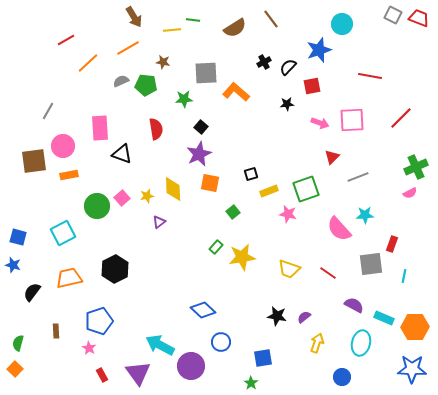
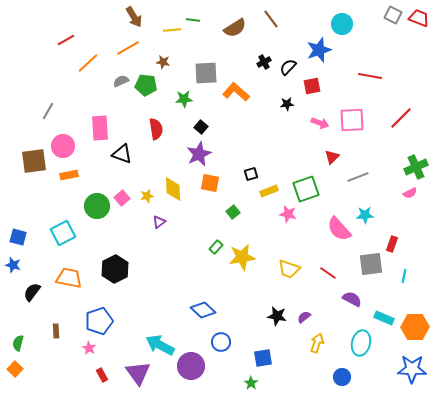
orange trapezoid at (69, 278): rotated 24 degrees clockwise
purple semicircle at (354, 305): moved 2 px left, 6 px up
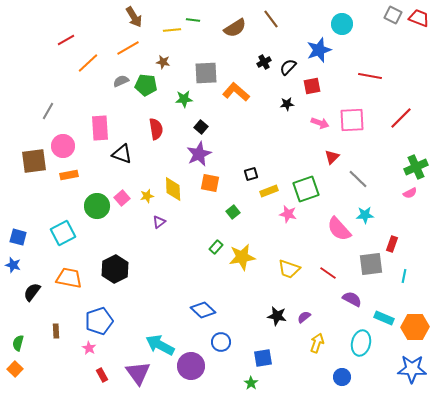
gray line at (358, 177): moved 2 px down; rotated 65 degrees clockwise
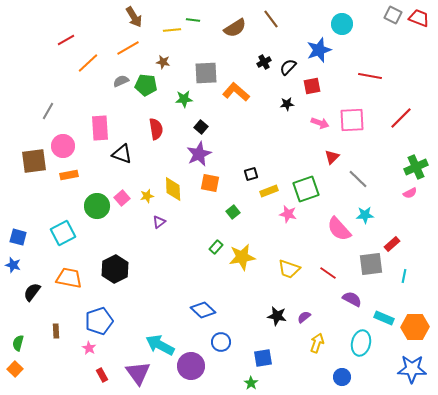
red rectangle at (392, 244): rotated 28 degrees clockwise
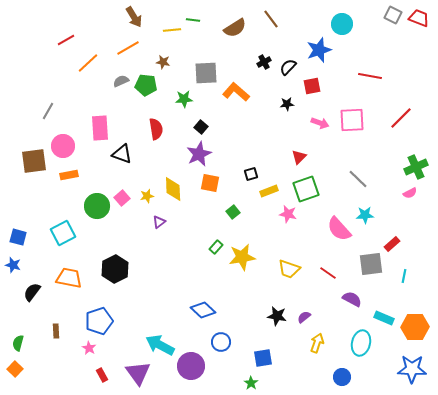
red triangle at (332, 157): moved 33 px left
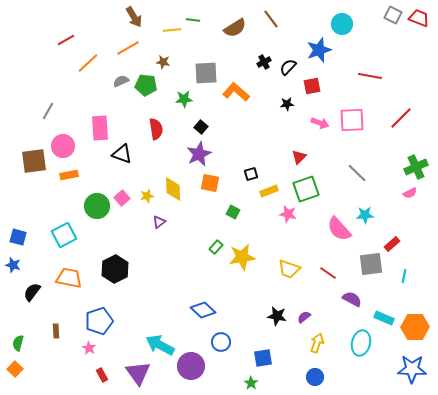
gray line at (358, 179): moved 1 px left, 6 px up
green square at (233, 212): rotated 24 degrees counterclockwise
cyan square at (63, 233): moved 1 px right, 2 px down
blue circle at (342, 377): moved 27 px left
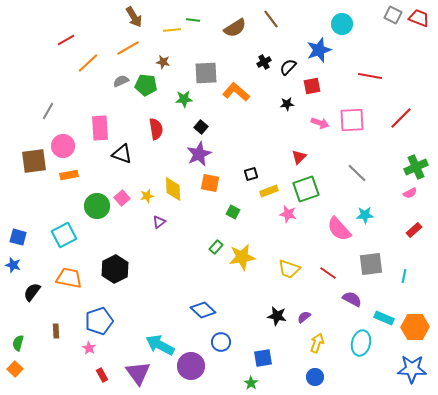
red rectangle at (392, 244): moved 22 px right, 14 px up
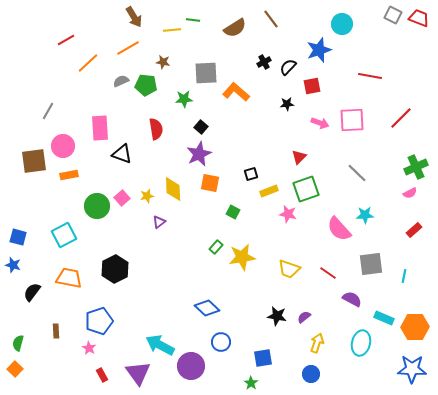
blue diamond at (203, 310): moved 4 px right, 2 px up
blue circle at (315, 377): moved 4 px left, 3 px up
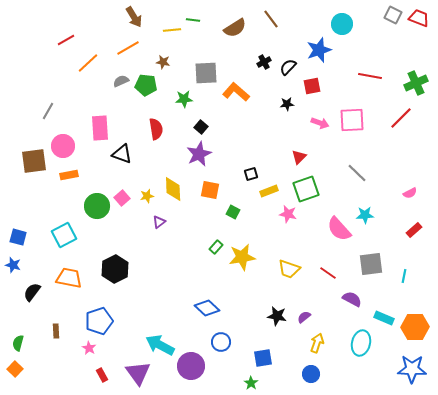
green cross at (416, 167): moved 84 px up
orange square at (210, 183): moved 7 px down
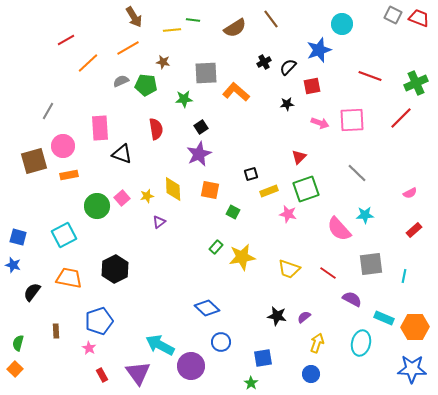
red line at (370, 76): rotated 10 degrees clockwise
black square at (201, 127): rotated 16 degrees clockwise
brown square at (34, 161): rotated 8 degrees counterclockwise
